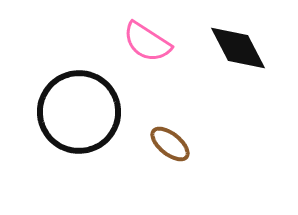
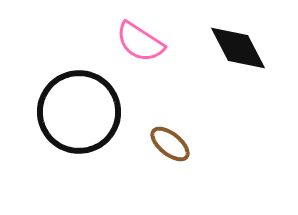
pink semicircle: moved 7 px left
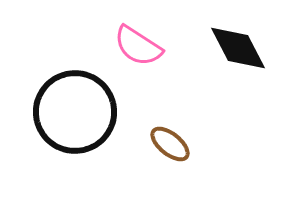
pink semicircle: moved 2 px left, 4 px down
black circle: moved 4 px left
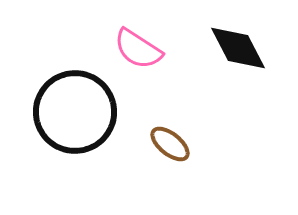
pink semicircle: moved 3 px down
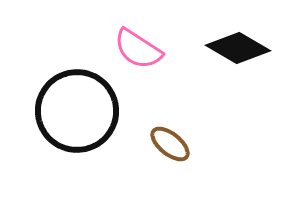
black diamond: rotated 32 degrees counterclockwise
black circle: moved 2 px right, 1 px up
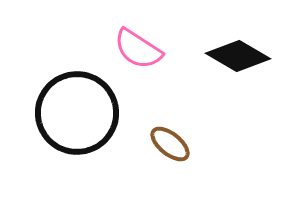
black diamond: moved 8 px down
black circle: moved 2 px down
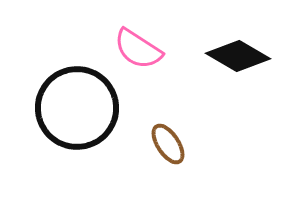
black circle: moved 5 px up
brown ellipse: moved 2 px left; rotated 18 degrees clockwise
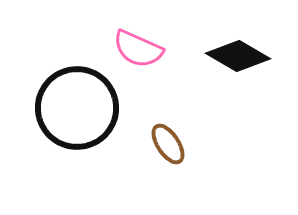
pink semicircle: rotated 9 degrees counterclockwise
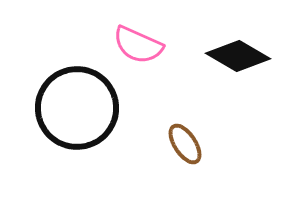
pink semicircle: moved 4 px up
brown ellipse: moved 17 px right
